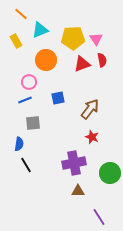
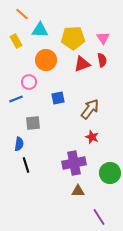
orange line: moved 1 px right
cyan triangle: rotated 24 degrees clockwise
pink triangle: moved 7 px right, 1 px up
blue line: moved 9 px left, 1 px up
black line: rotated 14 degrees clockwise
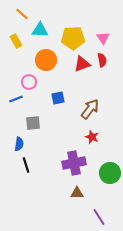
brown triangle: moved 1 px left, 2 px down
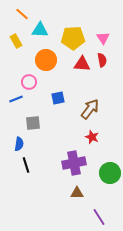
red triangle: rotated 24 degrees clockwise
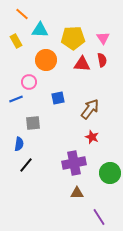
black line: rotated 56 degrees clockwise
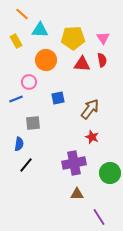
brown triangle: moved 1 px down
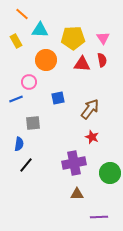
purple line: rotated 60 degrees counterclockwise
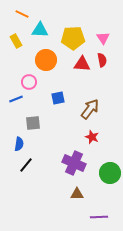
orange line: rotated 16 degrees counterclockwise
purple cross: rotated 35 degrees clockwise
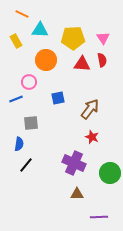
gray square: moved 2 px left
